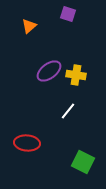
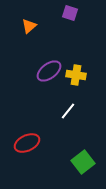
purple square: moved 2 px right, 1 px up
red ellipse: rotated 30 degrees counterclockwise
green square: rotated 25 degrees clockwise
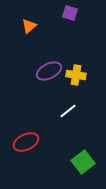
purple ellipse: rotated 10 degrees clockwise
white line: rotated 12 degrees clockwise
red ellipse: moved 1 px left, 1 px up
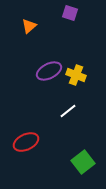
yellow cross: rotated 12 degrees clockwise
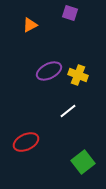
orange triangle: moved 1 px right, 1 px up; rotated 14 degrees clockwise
yellow cross: moved 2 px right
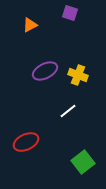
purple ellipse: moved 4 px left
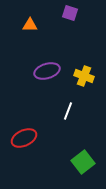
orange triangle: rotated 28 degrees clockwise
purple ellipse: moved 2 px right; rotated 10 degrees clockwise
yellow cross: moved 6 px right, 1 px down
white line: rotated 30 degrees counterclockwise
red ellipse: moved 2 px left, 4 px up
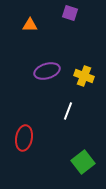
red ellipse: rotated 55 degrees counterclockwise
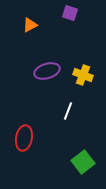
orange triangle: rotated 28 degrees counterclockwise
yellow cross: moved 1 px left, 1 px up
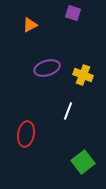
purple square: moved 3 px right
purple ellipse: moved 3 px up
red ellipse: moved 2 px right, 4 px up
